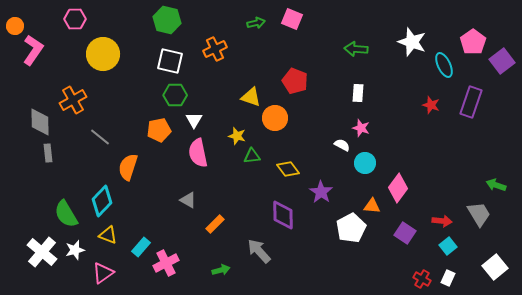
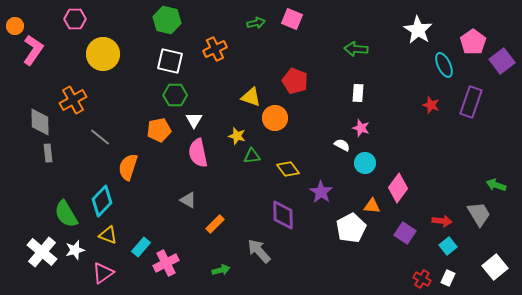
white star at (412, 42): moved 6 px right, 12 px up; rotated 12 degrees clockwise
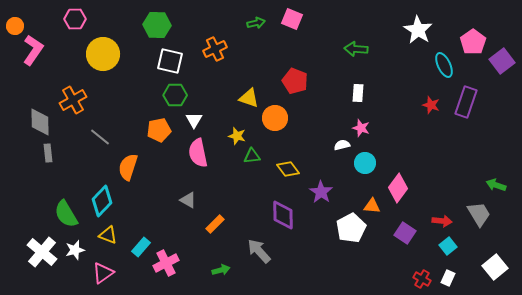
green hexagon at (167, 20): moved 10 px left, 5 px down; rotated 12 degrees counterclockwise
yellow triangle at (251, 97): moved 2 px left, 1 px down
purple rectangle at (471, 102): moved 5 px left
white semicircle at (342, 145): rotated 42 degrees counterclockwise
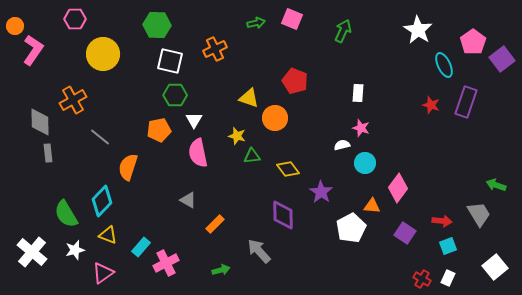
green arrow at (356, 49): moved 13 px left, 18 px up; rotated 110 degrees clockwise
purple square at (502, 61): moved 2 px up
cyan square at (448, 246): rotated 18 degrees clockwise
white cross at (42, 252): moved 10 px left
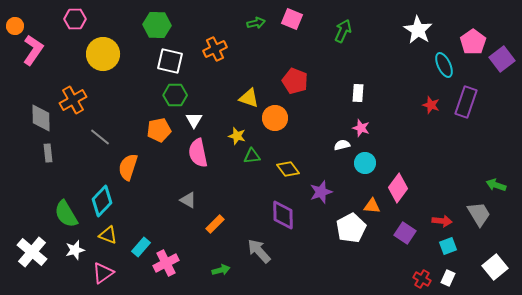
gray diamond at (40, 122): moved 1 px right, 4 px up
purple star at (321, 192): rotated 20 degrees clockwise
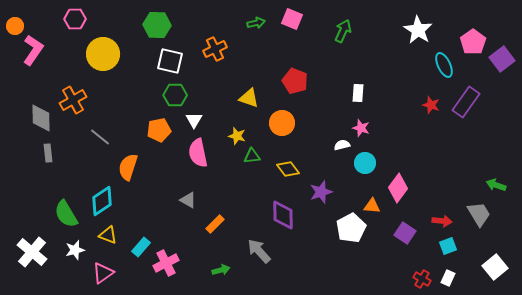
purple rectangle at (466, 102): rotated 16 degrees clockwise
orange circle at (275, 118): moved 7 px right, 5 px down
cyan diamond at (102, 201): rotated 12 degrees clockwise
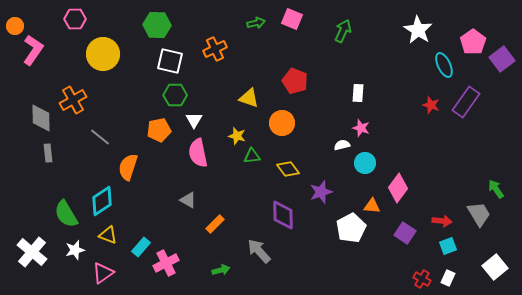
green arrow at (496, 185): moved 4 px down; rotated 36 degrees clockwise
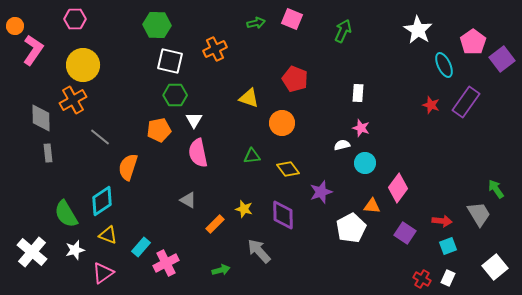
yellow circle at (103, 54): moved 20 px left, 11 px down
red pentagon at (295, 81): moved 2 px up
yellow star at (237, 136): moved 7 px right, 73 px down
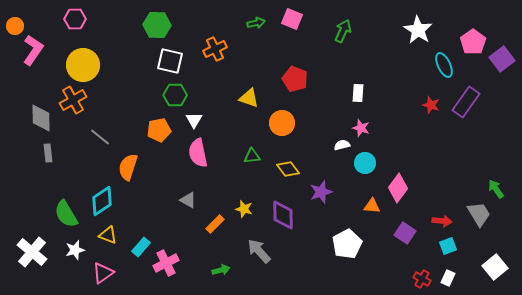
white pentagon at (351, 228): moved 4 px left, 16 px down
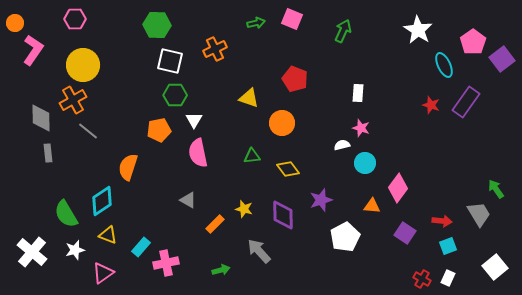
orange circle at (15, 26): moved 3 px up
gray line at (100, 137): moved 12 px left, 6 px up
purple star at (321, 192): moved 8 px down
white pentagon at (347, 244): moved 2 px left, 7 px up
pink cross at (166, 263): rotated 15 degrees clockwise
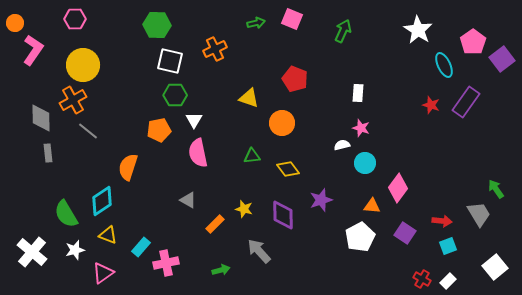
white pentagon at (345, 237): moved 15 px right
white rectangle at (448, 278): moved 3 px down; rotated 21 degrees clockwise
